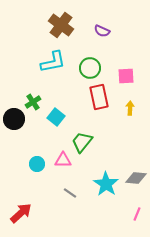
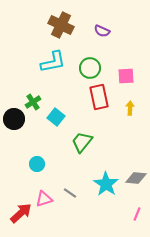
brown cross: rotated 10 degrees counterclockwise
pink triangle: moved 19 px left, 39 px down; rotated 18 degrees counterclockwise
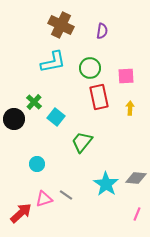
purple semicircle: rotated 105 degrees counterclockwise
green cross: moved 1 px right; rotated 14 degrees counterclockwise
gray line: moved 4 px left, 2 px down
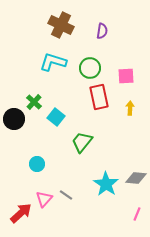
cyan L-shape: rotated 152 degrees counterclockwise
pink triangle: rotated 30 degrees counterclockwise
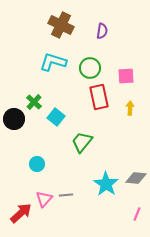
gray line: rotated 40 degrees counterclockwise
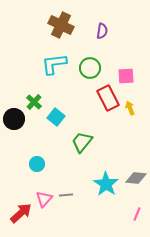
cyan L-shape: moved 1 px right, 2 px down; rotated 24 degrees counterclockwise
red rectangle: moved 9 px right, 1 px down; rotated 15 degrees counterclockwise
yellow arrow: rotated 24 degrees counterclockwise
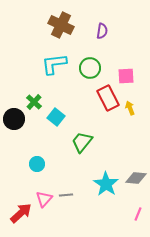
pink line: moved 1 px right
